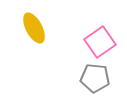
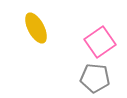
yellow ellipse: moved 2 px right
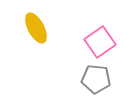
gray pentagon: moved 1 px right, 1 px down
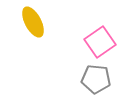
yellow ellipse: moved 3 px left, 6 px up
